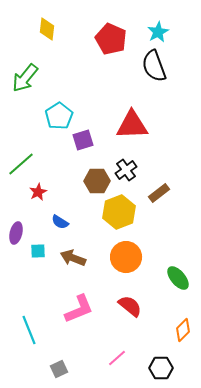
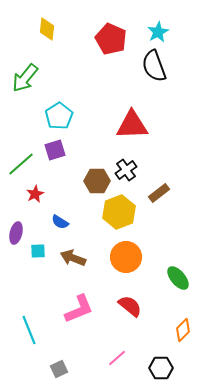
purple square: moved 28 px left, 10 px down
red star: moved 3 px left, 2 px down
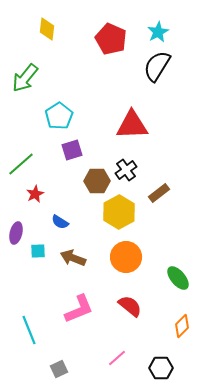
black semicircle: moved 3 px right; rotated 52 degrees clockwise
purple square: moved 17 px right
yellow hexagon: rotated 8 degrees counterclockwise
orange diamond: moved 1 px left, 4 px up
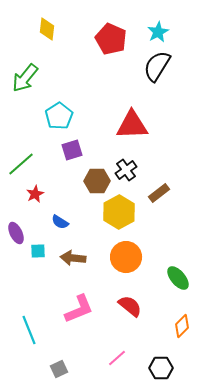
purple ellipse: rotated 40 degrees counterclockwise
brown arrow: rotated 15 degrees counterclockwise
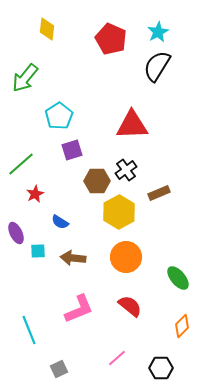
brown rectangle: rotated 15 degrees clockwise
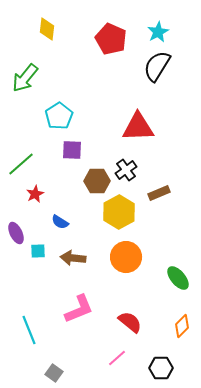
red triangle: moved 6 px right, 2 px down
purple square: rotated 20 degrees clockwise
red semicircle: moved 16 px down
gray square: moved 5 px left, 4 px down; rotated 30 degrees counterclockwise
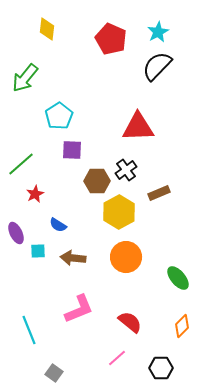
black semicircle: rotated 12 degrees clockwise
blue semicircle: moved 2 px left, 3 px down
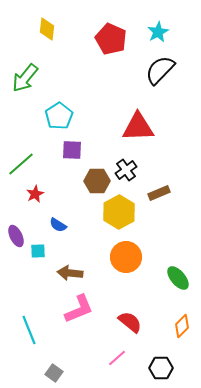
black semicircle: moved 3 px right, 4 px down
purple ellipse: moved 3 px down
brown arrow: moved 3 px left, 15 px down
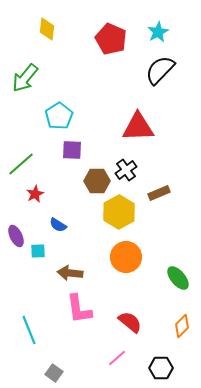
pink L-shape: rotated 104 degrees clockwise
